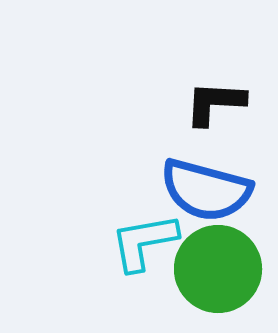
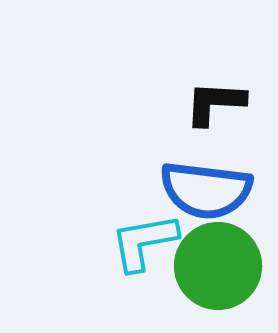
blue semicircle: rotated 8 degrees counterclockwise
green circle: moved 3 px up
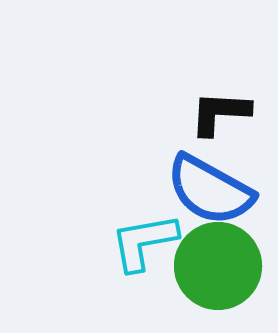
black L-shape: moved 5 px right, 10 px down
blue semicircle: moved 4 px right; rotated 22 degrees clockwise
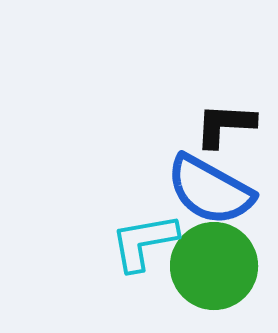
black L-shape: moved 5 px right, 12 px down
green circle: moved 4 px left
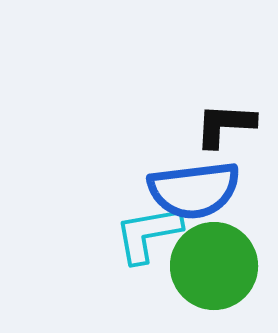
blue semicircle: moved 16 px left; rotated 36 degrees counterclockwise
cyan L-shape: moved 4 px right, 8 px up
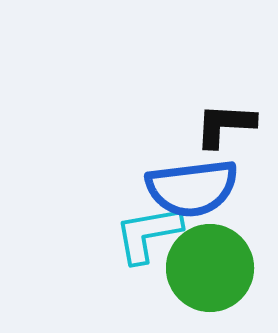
blue semicircle: moved 2 px left, 2 px up
green circle: moved 4 px left, 2 px down
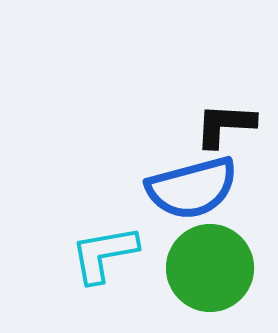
blue semicircle: rotated 8 degrees counterclockwise
cyan L-shape: moved 44 px left, 20 px down
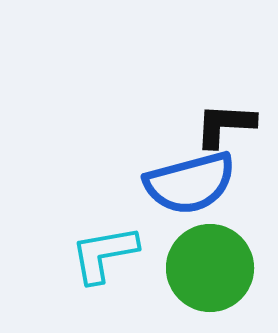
blue semicircle: moved 2 px left, 5 px up
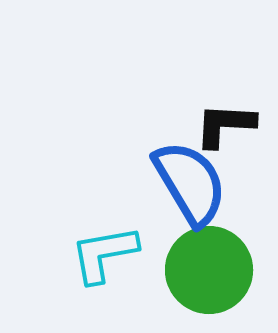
blue semicircle: rotated 106 degrees counterclockwise
green circle: moved 1 px left, 2 px down
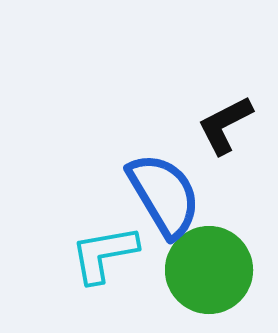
black L-shape: rotated 30 degrees counterclockwise
blue semicircle: moved 26 px left, 12 px down
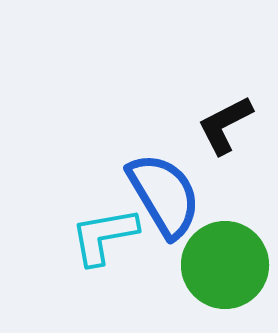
cyan L-shape: moved 18 px up
green circle: moved 16 px right, 5 px up
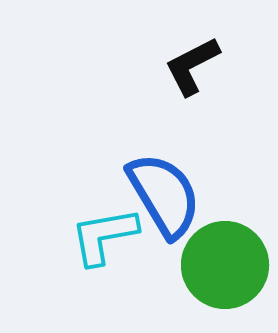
black L-shape: moved 33 px left, 59 px up
